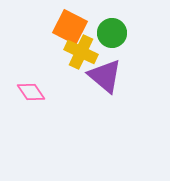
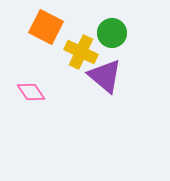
orange square: moved 24 px left
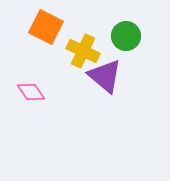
green circle: moved 14 px right, 3 px down
yellow cross: moved 2 px right, 1 px up
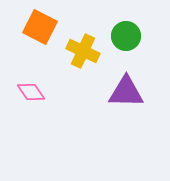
orange square: moved 6 px left
purple triangle: moved 21 px right, 16 px down; rotated 39 degrees counterclockwise
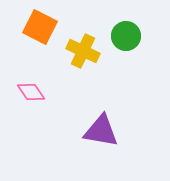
purple triangle: moved 25 px left, 39 px down; rotated 9 degrees clockwise
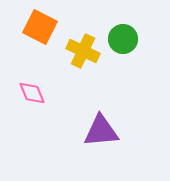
green circle: moved 3 px left, 3 px down
pink diamond: moved 1 px right, 1 px down; rotated 12 degrees clockwise
purple triangle: rotated 15 degrees counterclockwise
